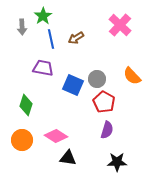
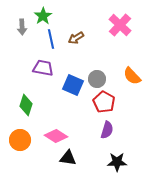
orange circle: moved 2 px left
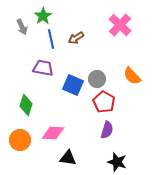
gray arrow: rotated 21 degrees counterclockwise
pink diamond: moved 3 px left, 3 px up; rotated 30 degrees counterclockwise
black star: rotated 18 degrees clockwise
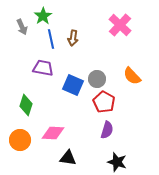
brown arrow: moved 3 px left; rotated 49 degrees counterclockwise
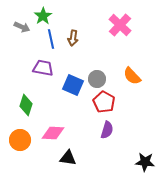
gray arrow: rotated 42 degrees counterclockwise
black star: moved 28 px right; rotated 12 degrees counterclockwise
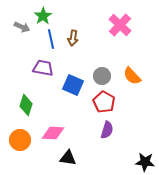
gray circle: moved 5 px right, 3 px up
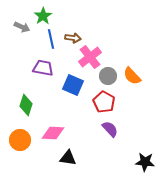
pink cross: moved 30 px left, 32 px down; rotated 10 degrees clockwise
brown arrow: rotated 91 degrees counterclockwise
gray circle: moved 6 px right
purple semicircle: moved 3 px right, 1 px up; rotated 60 degrees counterclockwise
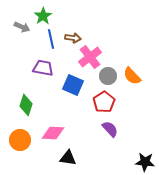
red pentagon: rotated 10 degrees clockwise
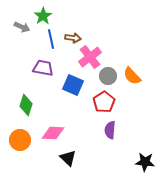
purple semicircle: moved 1 px down; rotated 132 degrees counterclockwise
black triangle: rotated 36 degrees clockwise
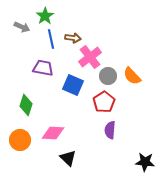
green star: moved 2 px right
